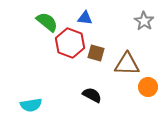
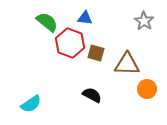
orange circle: moved 1 px left, 2 px down
cyan semicircle: moved 1 px up; rotated 25 degrees counterclockwise
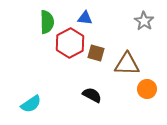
green semicircle: rotated 50 degrees clockwise
red hexagon: rotated 12 degrees clockwise
